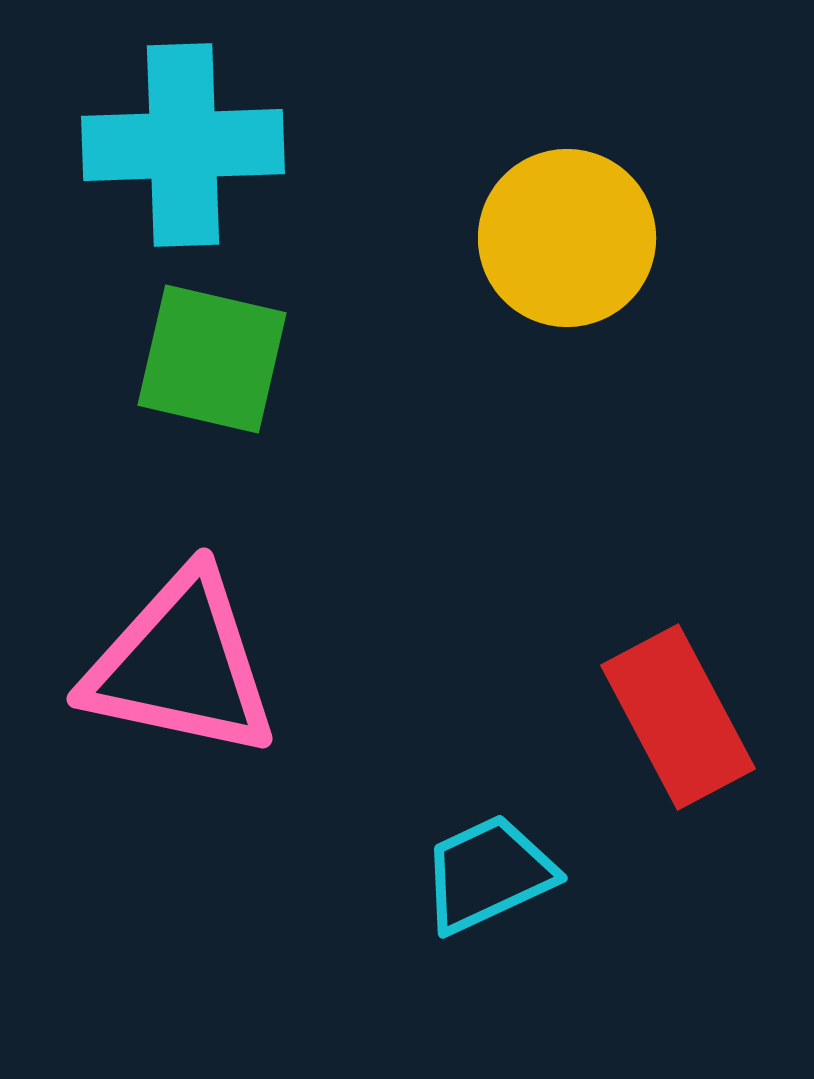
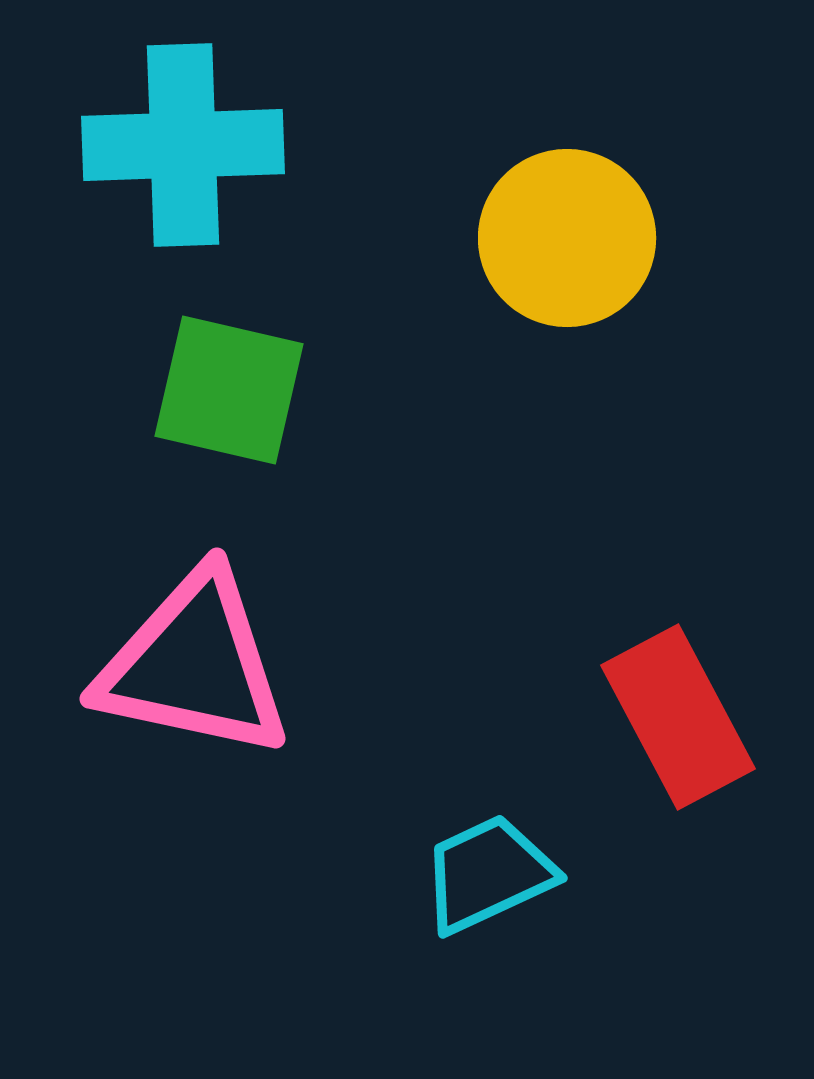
green square: moved 17 px right, 31 px down
pink triangle: moved 13 px right
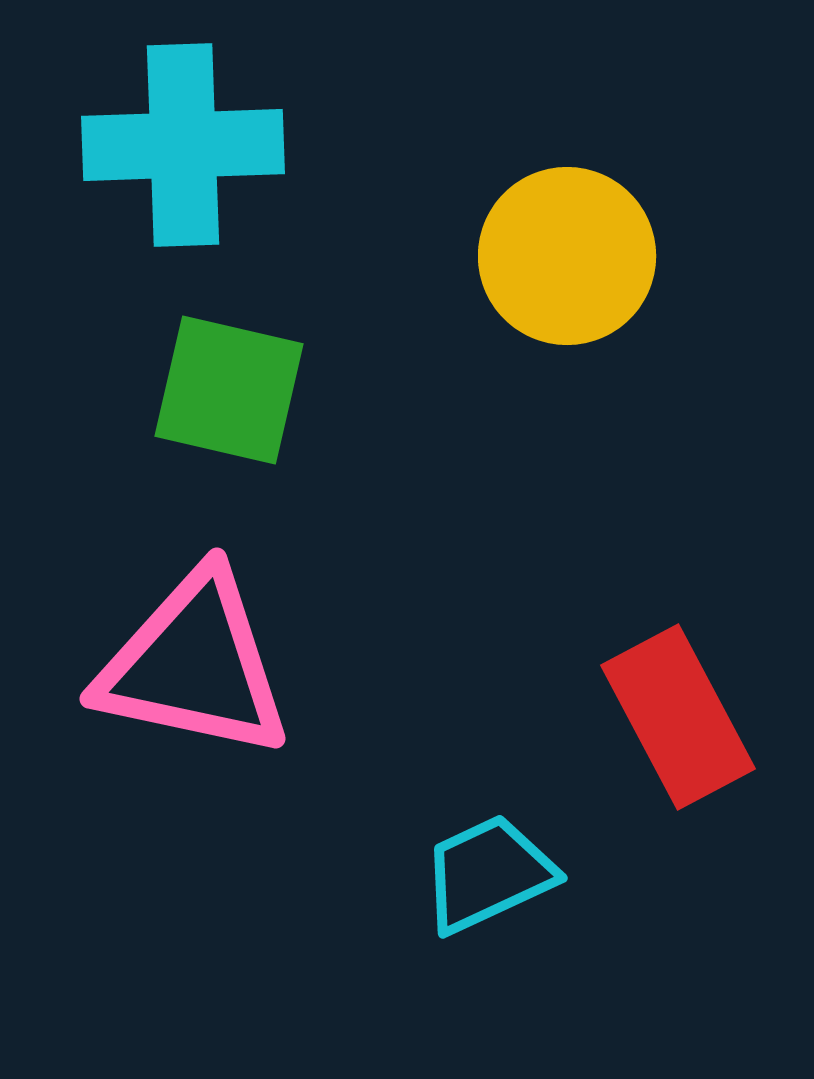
yellow circle: moved 18 px down
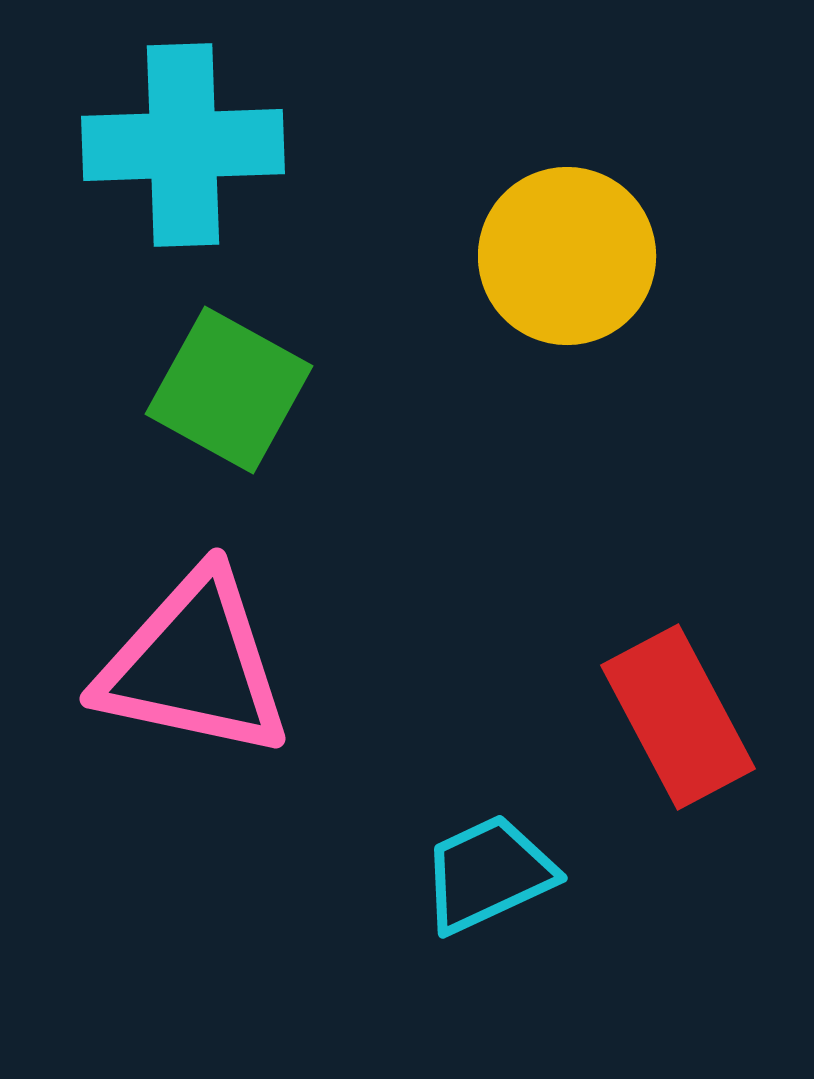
green square: rotated 16 degrees clockwise
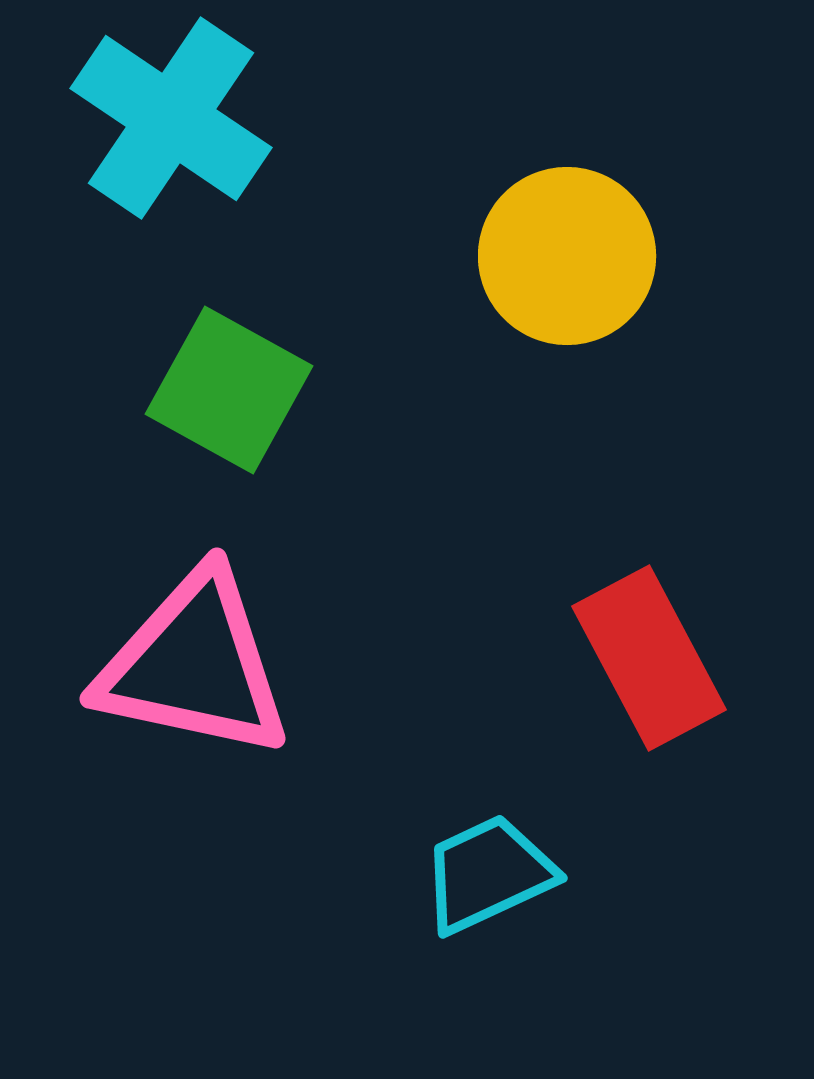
cyan cross: moved 12 px left, 27 px up; rotated 36 degrees clockwise
red rectangle: moved 29 px left, 59 px up
